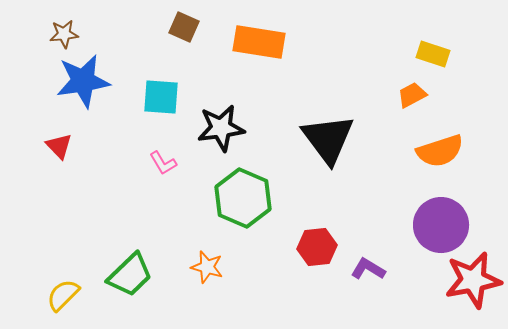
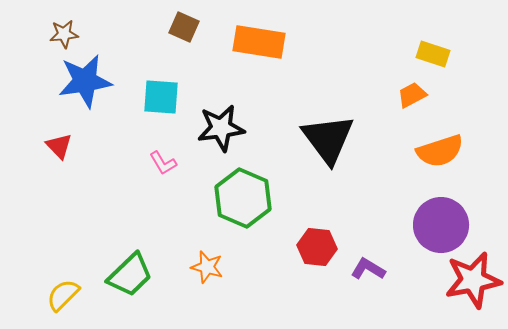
blue star: moved 2 px right
red hexagon: rotated 12 degrees clockwise
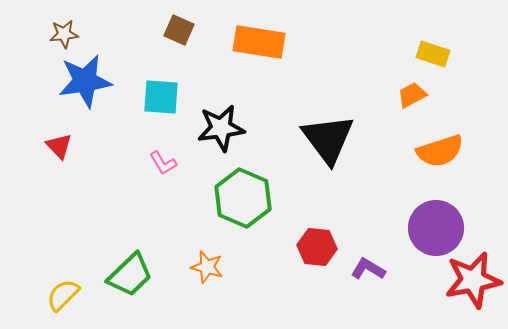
brown square: moved 5 px left, 3 px down
purple circle: moved 5 px left, 3 px down
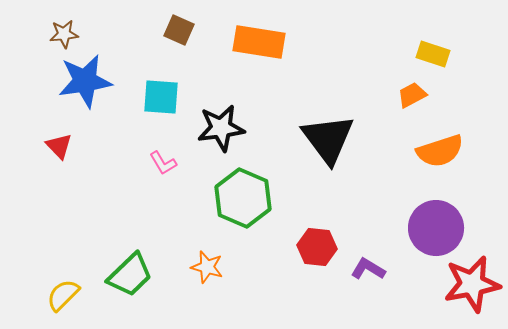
red star: moved 1 px left, 4 px down
